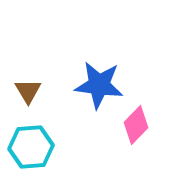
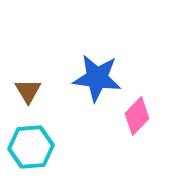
blue star: moved 2 px left, 7 px up
pink diamond: moved 1 px right, 9 px up
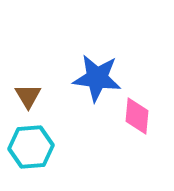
brown triangle: moved 5 px down
pink diamond: rotated 39 degrees counterclockwise
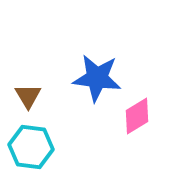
pink diamond: rotated 54 degrees clockwise
cyan hexagon: rotated 12 degrees clockwise
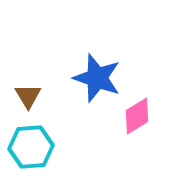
blue star: rotated 12 degrees clockwise
cyan hexagon: rotated 12 degrees counterclockwise
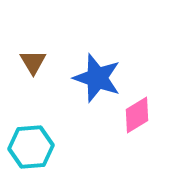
brown triangle: moved 5 px right, 34 px up
pink diamond: moved 1 px up
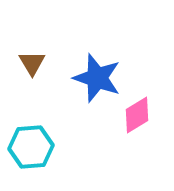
brown triangle: moved 1 px left, 1 px down
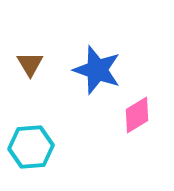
brown triangle: moved 2 px left, 1 px down
blue star: moved 8 px up
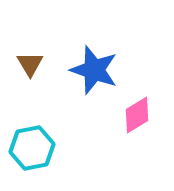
blue star: moved 3 px left
cyan hexagon: moved 1 px right, 1 px down; rotated 6 degrees counterclockwise
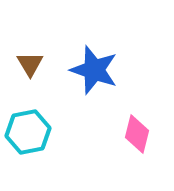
pink diamond: moved 19 px down; rotated 45 degrees counterclockwise
cyan hexagon: moved 4 px left, 16 px up
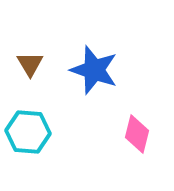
cyan hexagon: rotated 15 degrees clockwise
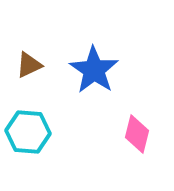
brown triangle: moved 1 px left, 1 px down; rotated 36 degrees clockwise
blue star: rotated 15 degrees clockwise
